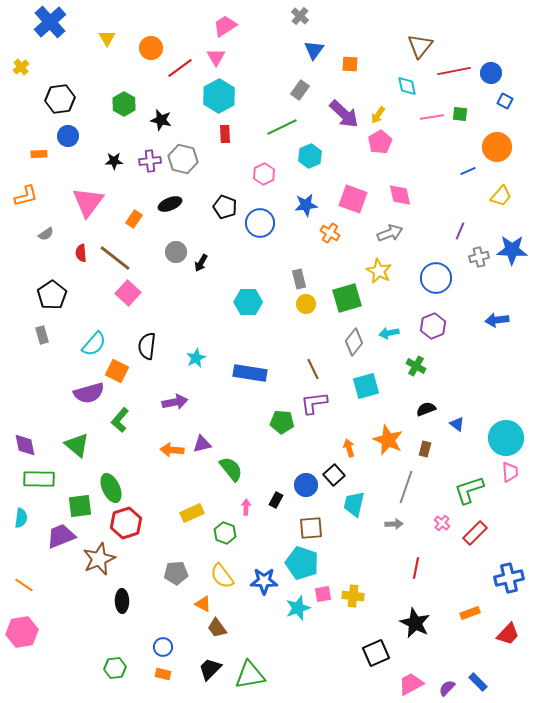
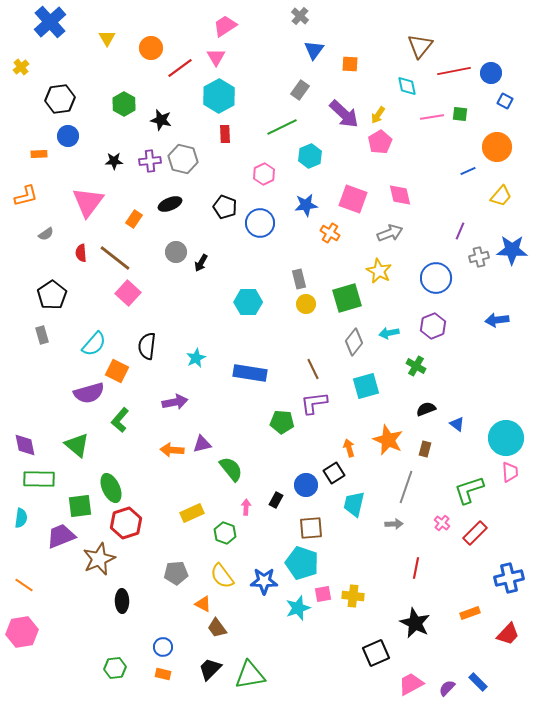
black square at (334, 475): moved 2 px up; rotated 10 degrees clockwise
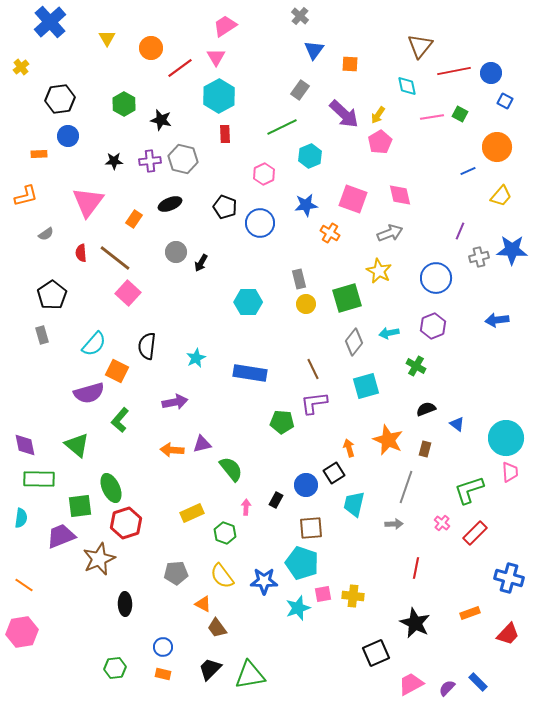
green square at (460, 114): rotated 21 degrees clockwise
blue cross at (509, 578): rotated 28 degrees clockwise
black ellipse at (122, 601): moved 3 px right, 3 px down
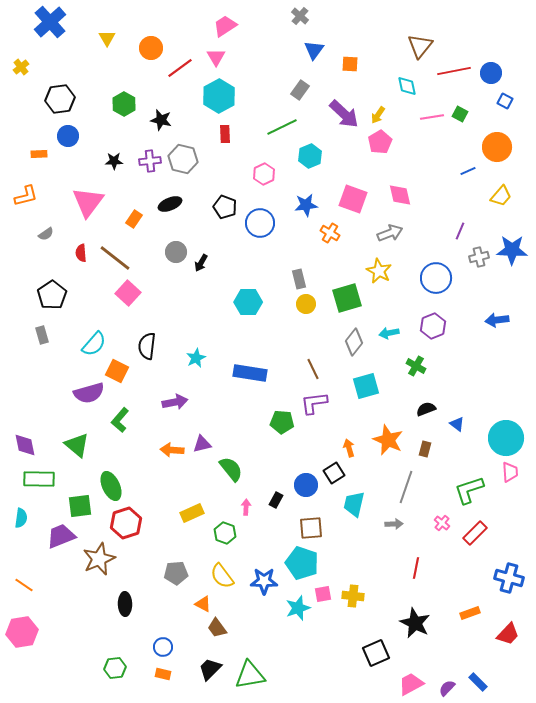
green ellipse at (111, 488): moved 2 px up
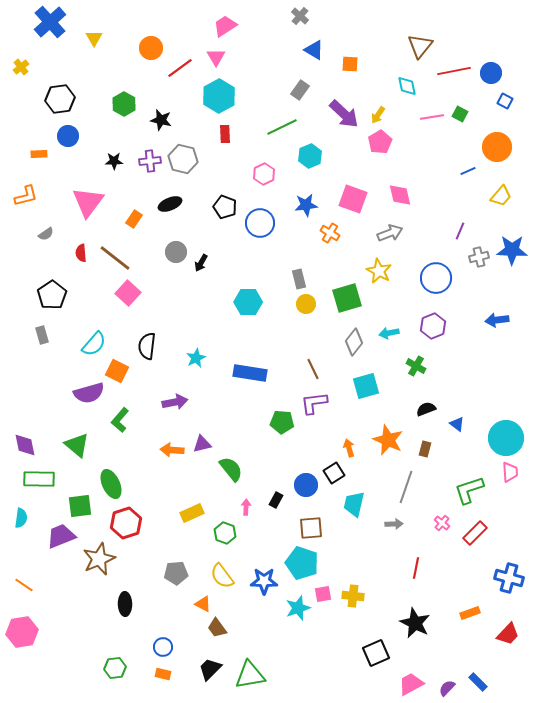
yellow triangle at (107, 38): moved 13 px left
blue triangle at (314, 50): rotated 35 degrees counterclockwise
green ellipse at (111, 486): moved 2 px up
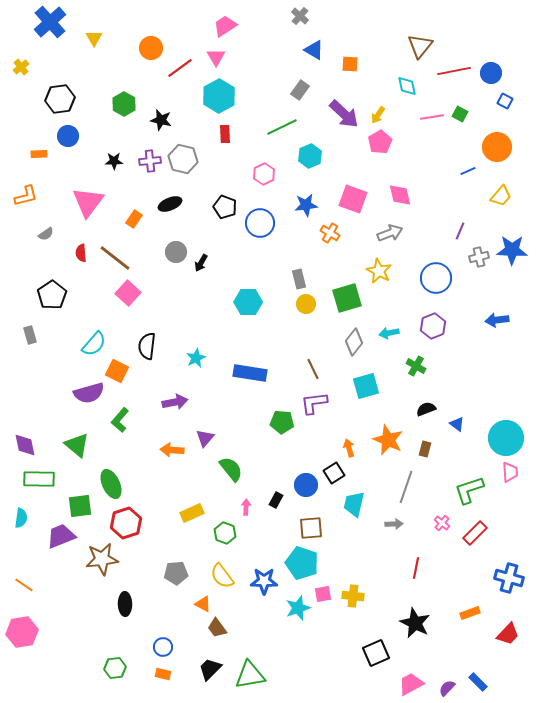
gray rectangle at (42, 335): moved 12 px left
purple triangle at (202, 444): moved 3 px right, 6 px up; rotated 36 degrees counterclockwise
brown star at (99, 559): moved 3 px right; rotated 16 degrees clockwise
